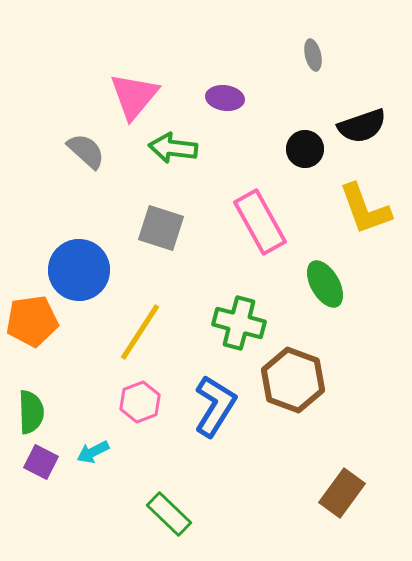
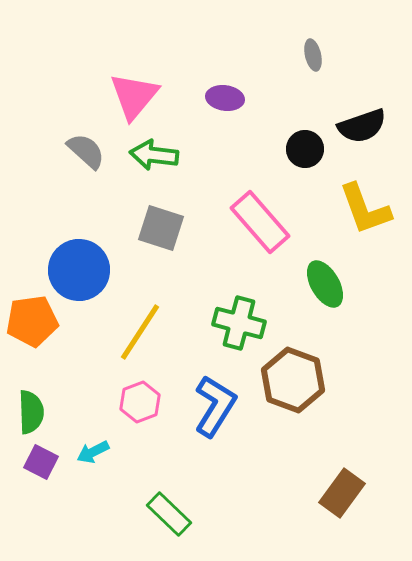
green arrow: moved 19 px left, 7 px down
pink rectangle: rotated 12 degrees counterclockwise
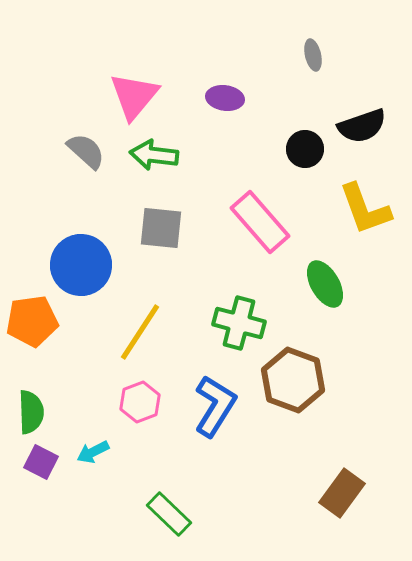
gray square: rotated 12 degrees counterclockwise
blue circle: moved 2 px right, 5 px up
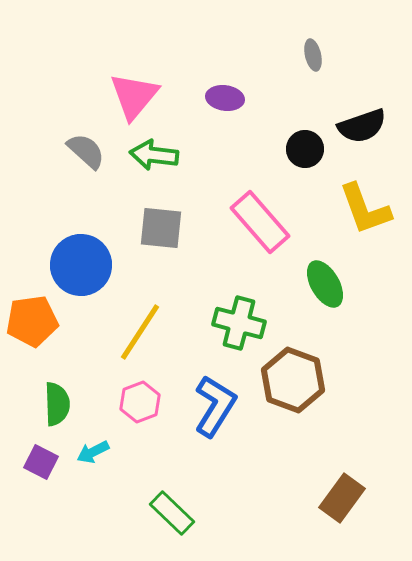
green semicircle: moved 26 px right, 8 px up
brown rectangle: moved 5 px down
green rectangle: moved 3 px right, 1 px up
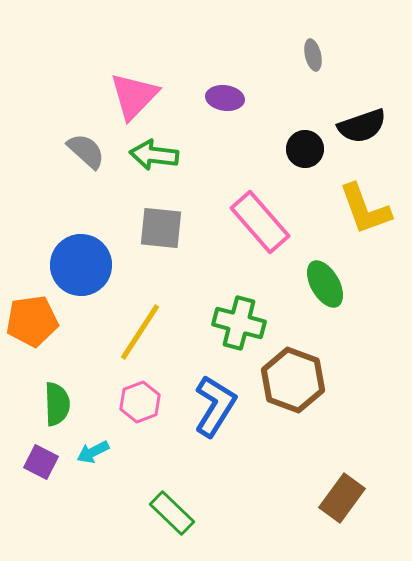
pink triangle: rotated 4 degrees clockwise
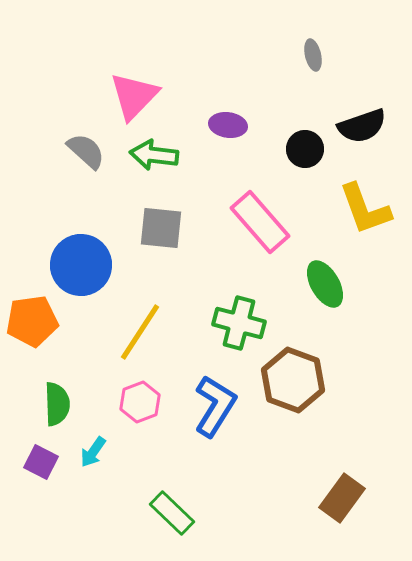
purple ellipse: moved 3 px right, 27 px down
cyan arrow: rotated 28 degrees counterclockwise
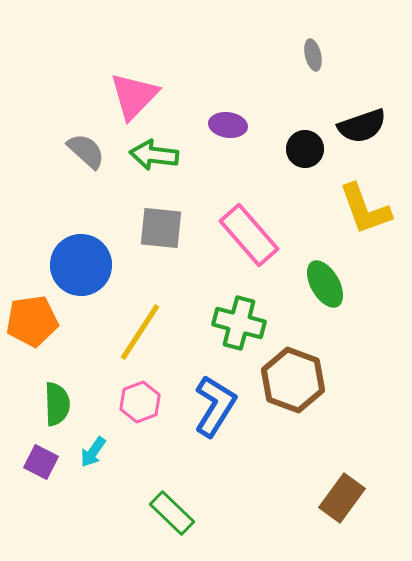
pink rectangle: moved 11 px left, 13 px down
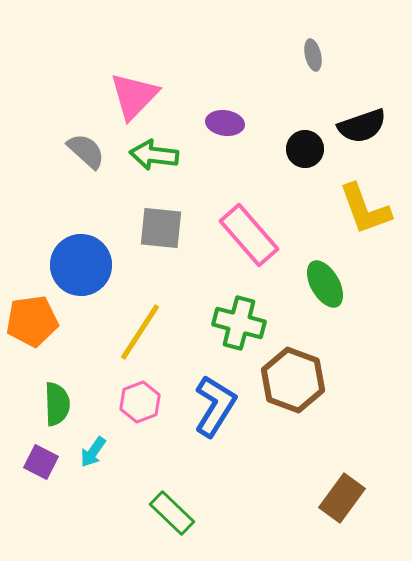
purple ellipse: moved 3 px left, 2 px up
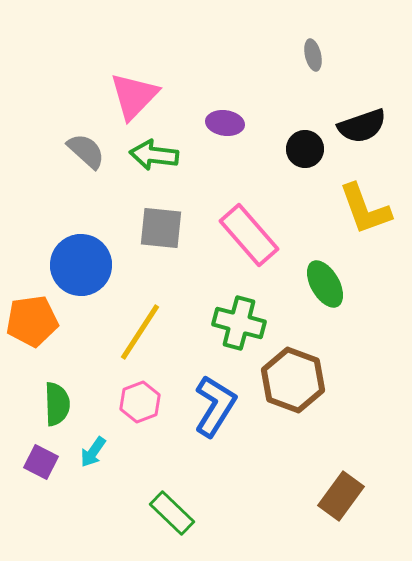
brown rectangle: moved 1 px left, 2 px up
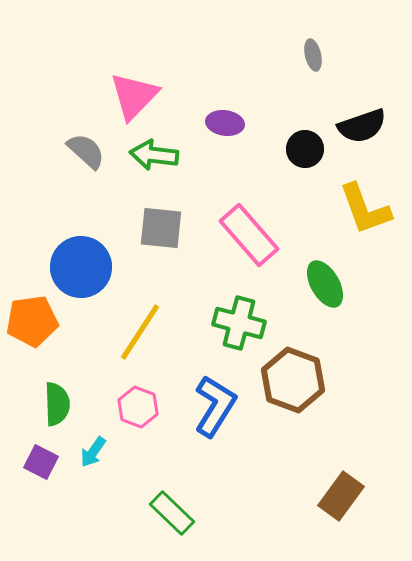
blue circle: moved 2 px down
pink hexagon: moved 2 px left, 5 px down; rotated 18 degrees counterclockwise
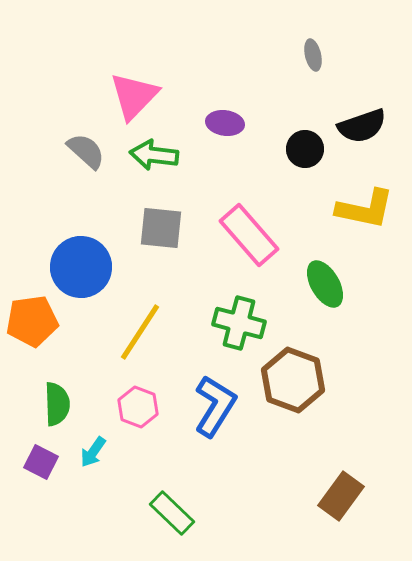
yellow L-shape: rotated 58 degrees counterclockwise
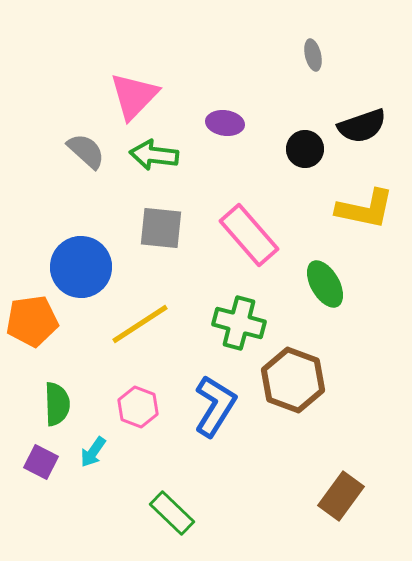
yellow line: moved 8 px up; rotated 24 degrees clockwise
